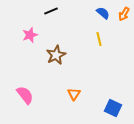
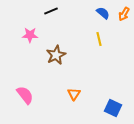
pink star: rotated 21 degrees clockwise
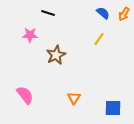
black line: moved 3 px left, 2 px down; rotated 40 degrees clockwise
yellow line: rotated 48 degrees clockwise
orange triangle: moved 4 px down
blue square: rotated 24 degrees counterclockwise
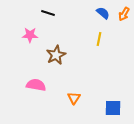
yellow line: rotated 24 degrees counterclockwise
pink semicircle: moved 11 px right, 10 px up; rotated 42 degrees counterclockwise
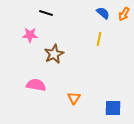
black line: moved 2 px left
brown star: moved 2 px left, 1 px up
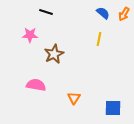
black line: moved 1 px up
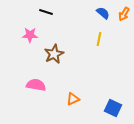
orange triangle: moved 1 px left, 1 px down; rotated 32 degrees clockwise
blue square: rotated 24 degrees clockwise
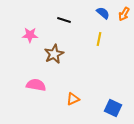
black line: moved 18 px right, 8 px down
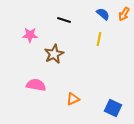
blue semicircle: moved 1 px down
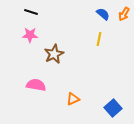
black line: moved 33 px left, 8 px up
blue square: rotated 24 degrees clockwise
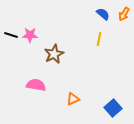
black line: moved 20 px left, 23 px down
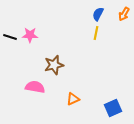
blue semicircle: moved 5 px left; rotated 104 degrees counterclockwise
black line: moved 1 px left, 2 px down
yellow line: moved 3 px left, 6 px up
brown star: moved 11 px down; rotated 12 degrees clockwise
pink semicircle: moved 1 px left, 2 px down
blue square: rotated 18 degrees clockwise
